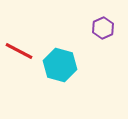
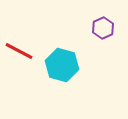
cyan hexagon: moved 2 px right
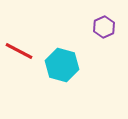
purple hexagon: moved 1 px right, 1 px up
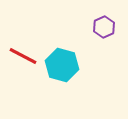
red line: moved 4 px right, 5 px down
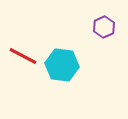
cyan hexagon: rotated 8 degrees counterclockwise
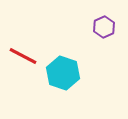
cyan hexagon: moved 1 px right, 8 px down; rotated 12 degrees clockwise
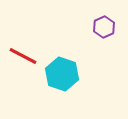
cyan hexagon: moved 1 px left, 1 px down
